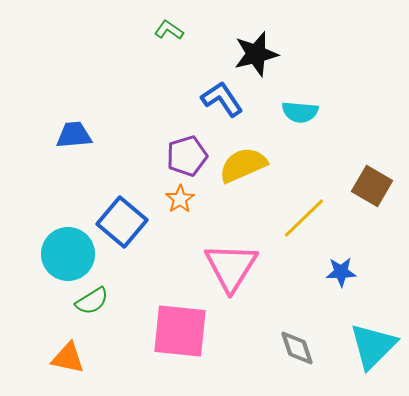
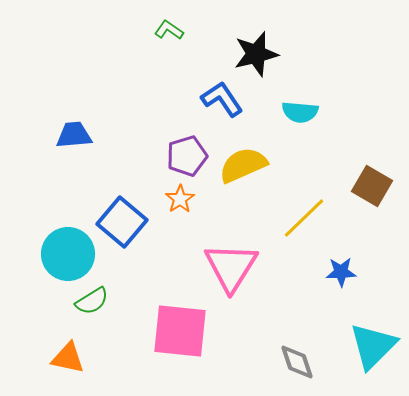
gray diamond: moved 14 px down
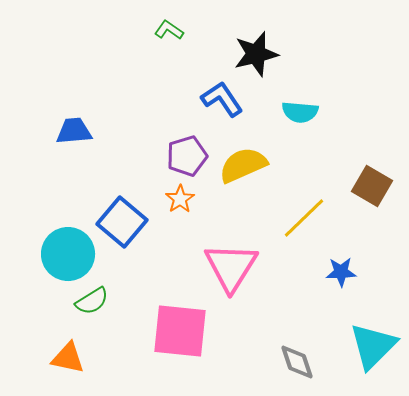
blue trapezoid: moved 4 px up
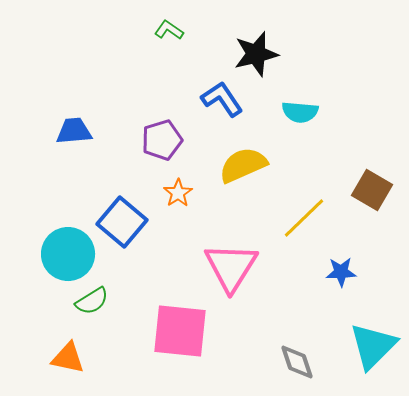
purple pentagon: moved 25 px left, 16 px up
brown square: moved 4 px down
orange star: moved 2 px left, 6 px up
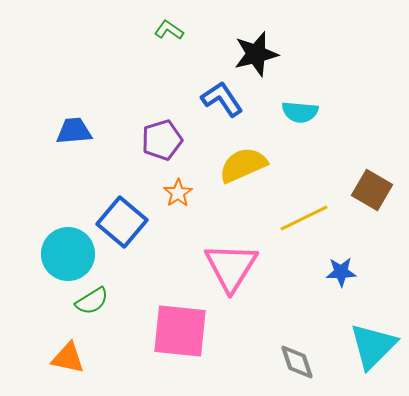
yellow line: rotated 18 degrees clockwise
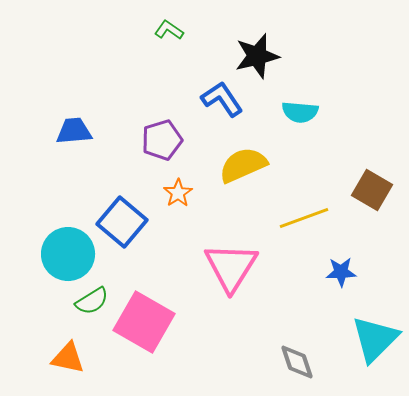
black star: moved 1 px right, 2 px down
yellow line: rotated 6 degrees clockwise
pink square: moved 36 px left, 9 px up; rotated 24 degrees clockwise
cyan triangle: moved 2 px right, 7 px up
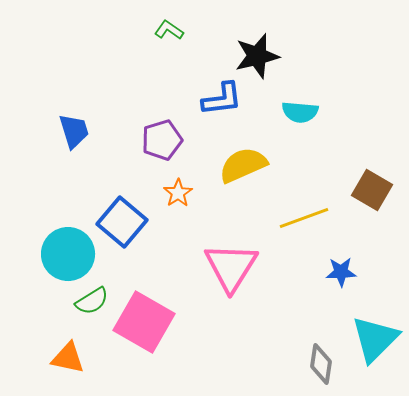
blue L-shape: rotated 117 degrees clockwise
blue trapezoid: rotated 78 degrees clockwise
gray diamond: moved 24 px right, 2 px down; rotated 27 degrees clockwise
